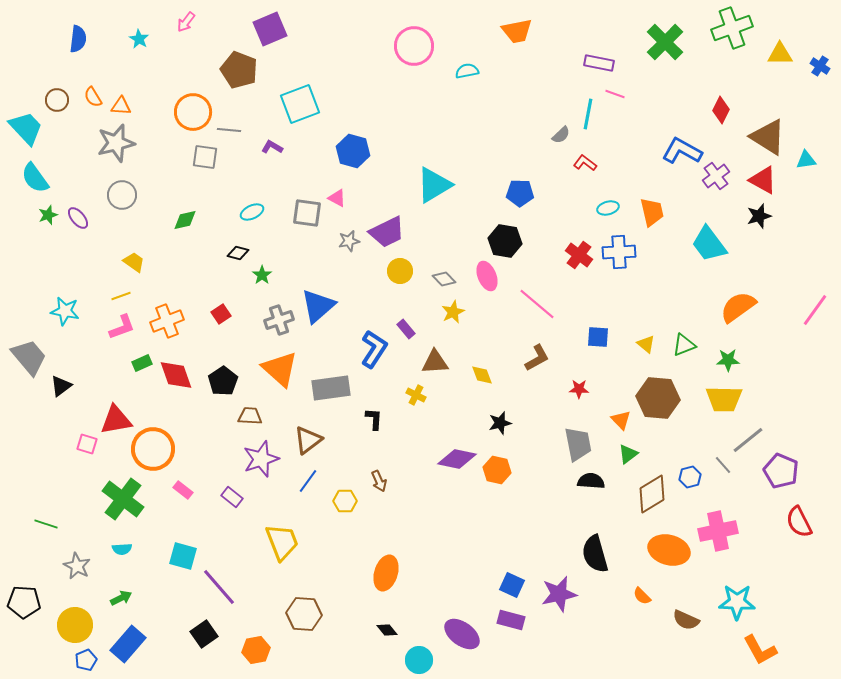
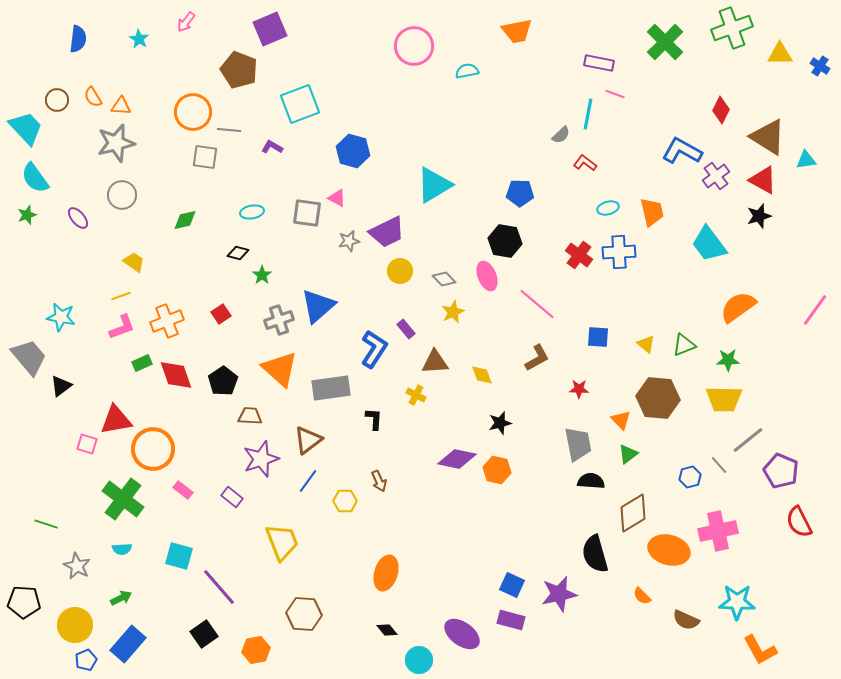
cyan ellipse at (252, 212): rotated 15 degrees clockwise
green star at (48, 215): moved 21 px left
cyan star at (65, 311): moved 4 px left, 6 px down
gray line at (723, 465): moved 4 px left
brown diamond at (652, 494): moved 19 px left, 19 px down
cyan square at (183, 556): moved 4 px left
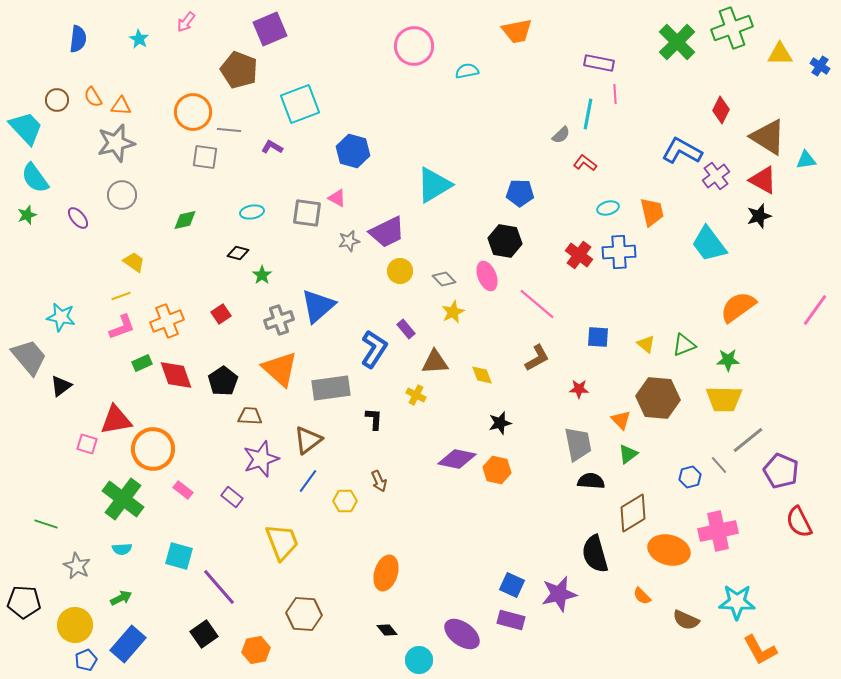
green cross at (665, 42): moved 12 px right
pink line at (615, 94): rotated 66 degrees clockwise
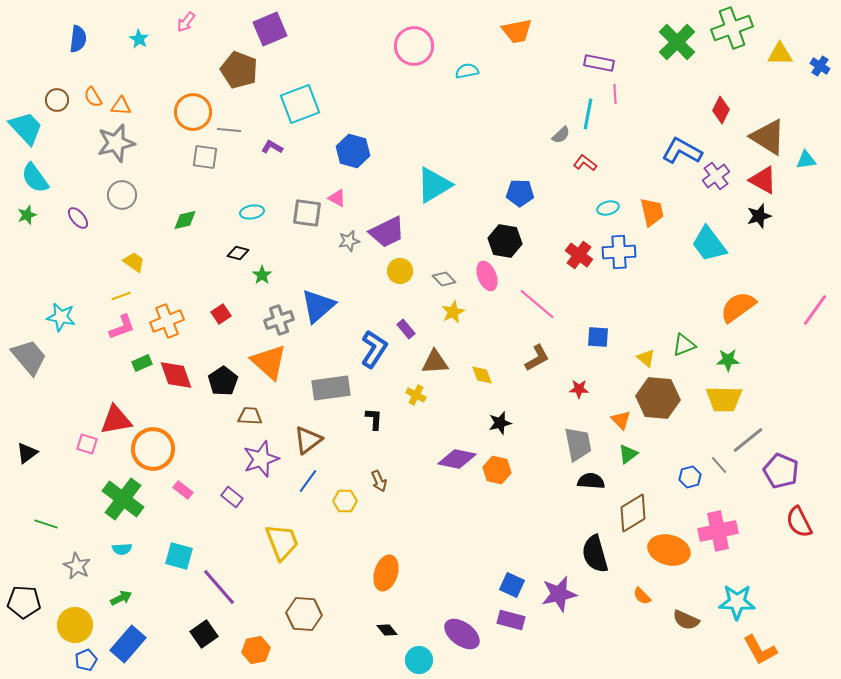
yellow triangle at (646, 344): moved 14 px down
orange triangle at (280, 369): moved 11 px left, 7 px up
black triangle at (61, 386): moved 34 px left, 67 px down
